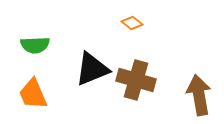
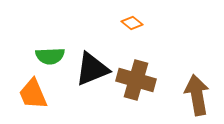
green semicircle: moved 15 px right, 11 px down
brown arrow: moved 2 px left
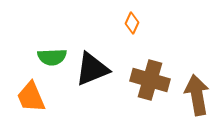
orange diamond: rotated 75 degrees clockwise
green semicircle: moved 2 px right, 1 px down
brown cross: moved 14 px right
orange trapezoid: moved 2 px left, 3 px down
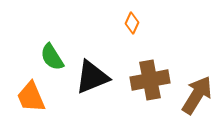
green semicircle: rotated 60 degrees clockwise
black triangle: moved 8 px down
brown cross: rotated 27 degrees counterclockwise
brown arrow: rotated 42 degrees clockwise
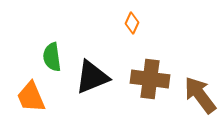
green semicircle: rotated 24 degrees clockwise
brown cross: moved 1 px up; rotated 18 degrees clockwise
brown arrow: moved 3 px right; rotated 69 degrees counterclockwise
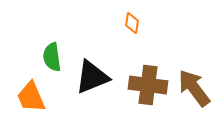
orange diamond: rotated 15 degrees counterclockwise
brown cross: moved 2 px left, 6 px down
brown arrow: moved 6 px left, 7 px up
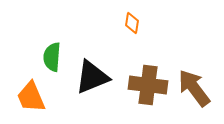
green semicircle: rotated 12 degrees clockwise
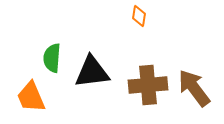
orange diamond: moved 7 px right, 7 px up
green semicircle: moved 1 px down
black triangle: moved 5 px up; rotated 15 degrees clockwise
brown cross: rotated 12 degrees counterclockwise
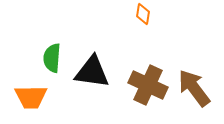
orange diamond: moved 4 px right, 2 px up
black triangle: rotated 15 degrees clockwise
brown cross: rotated 30 degrees clockwise
orange trapezoid: rotated 68 degrees counterclockwise
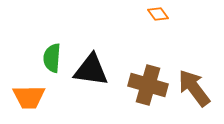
orange diamond: moved 15 px right; rotated 45 degrees counterclockwise
black triangle: moved 1 px left, 2 px up
brown cross: rotated 9 degrees counterclockwise
orange trapezoid: moved 2 px left
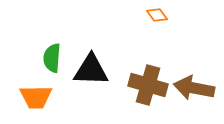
orange diamond: moved 1 px left, 1 px down
black triangle: rotated 6 degrees counterclockwise
brown arrow: rotated 42 degrees counterclockwise
orange trapezoid: moved 7 px right
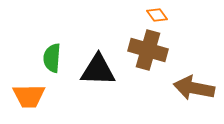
black triangle: moved 7 px right
brown cross: moved 35 px up
orange trapezoid: moved 7 px left, 1 px up
